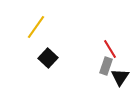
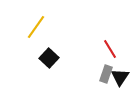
black square: moved 1 px right
gray rectangle: moved 8 px down
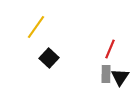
red line: rotated 54 degrees clockwise
gray rectangle: rotated 18 degrees counterclockwise
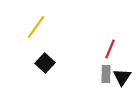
black square: moved 4 px left, 5 px down
black triangle: moved 2 px right
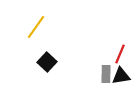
red line: moved 10 px right, 5 px down
black square: moved 2 px right, 1 px up
black triangle: moved 1 px left, 1 px up; rotated 48 degrees clockwise
